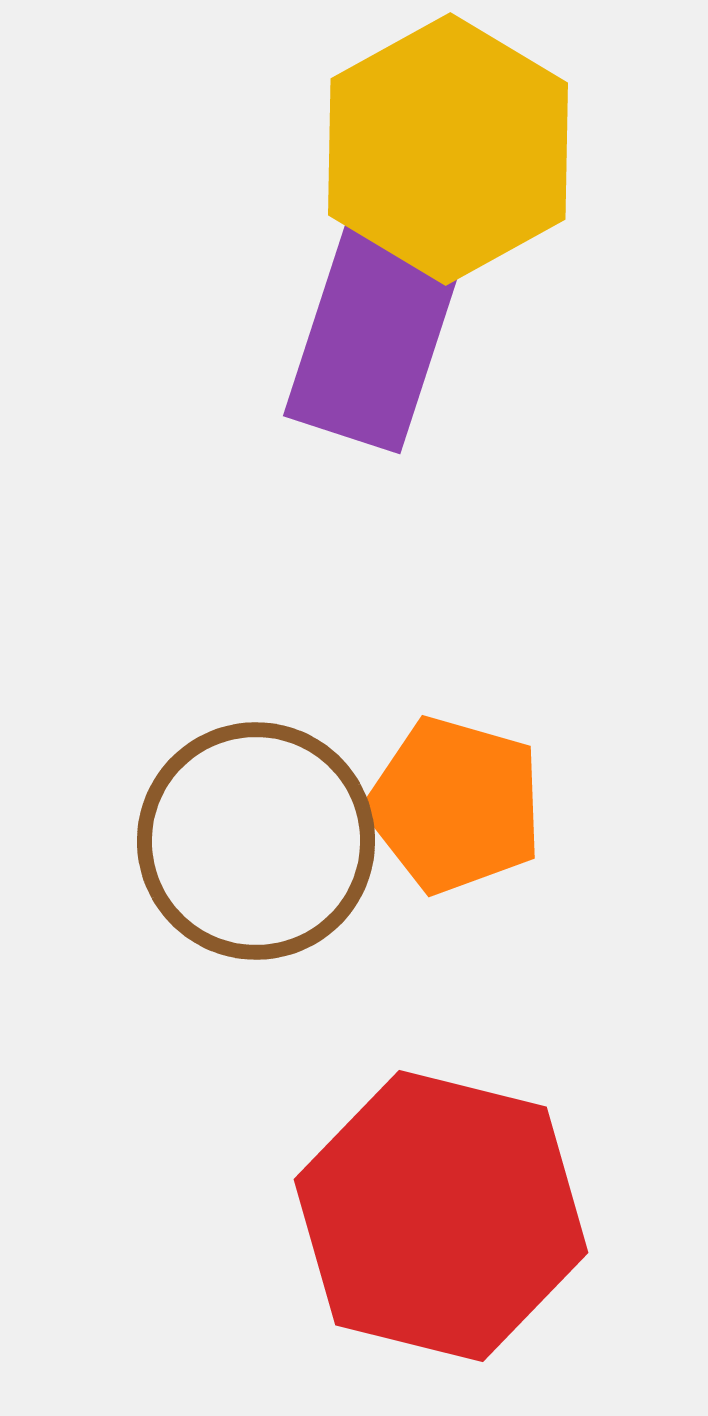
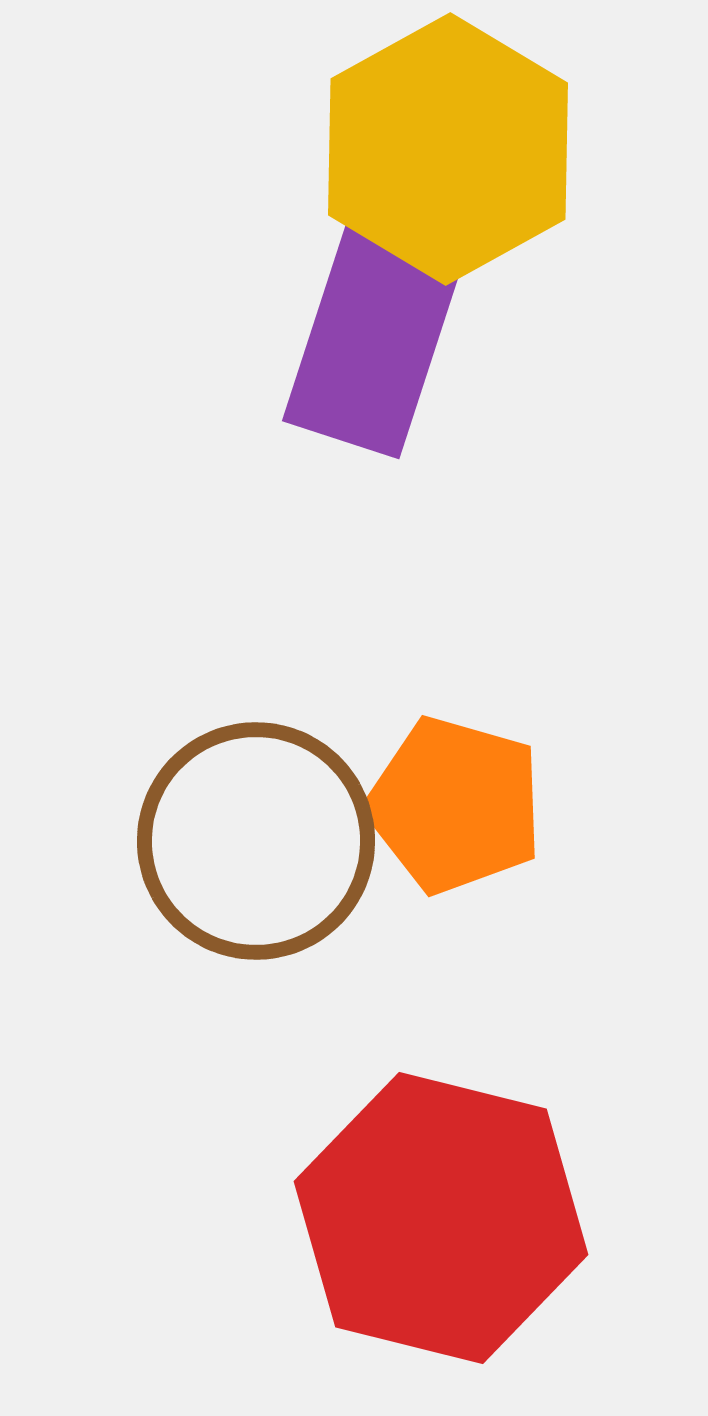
purple rectangle: moved 1 px left, 5 px down
red hexagon: moved 2 px down
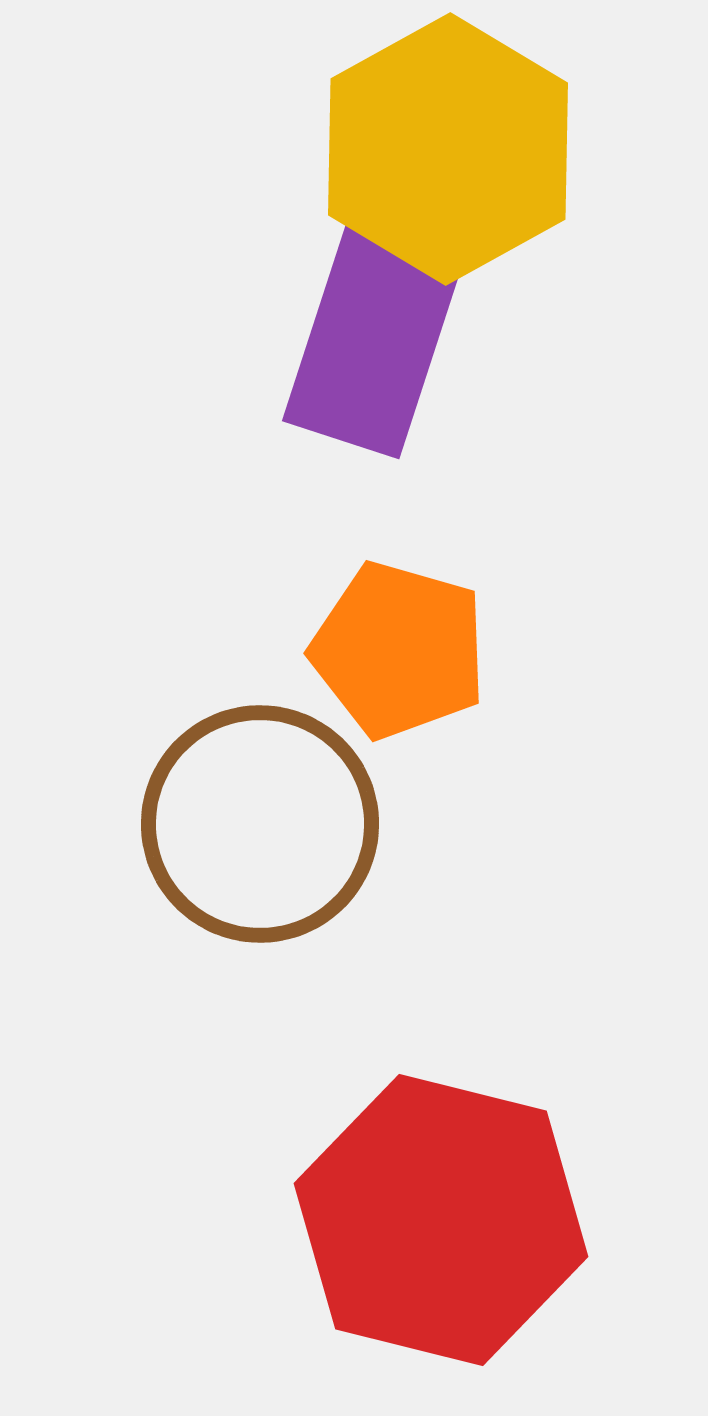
orange pentagon: moved 56 px left, 155 px up
brown circle: moved 4 px right, 17 px up
red hexagon: moved 2 px down
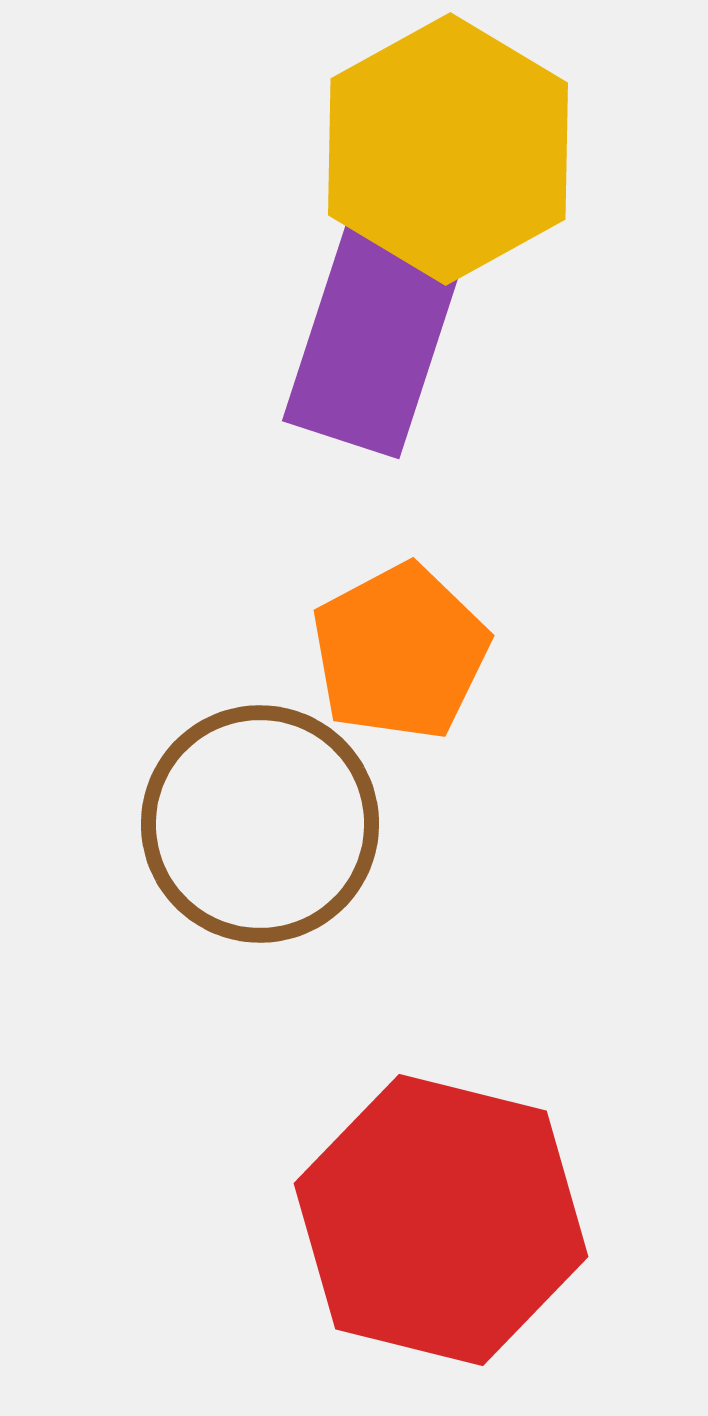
orange pentagon: moved 1 px right, 2 px down; rotated 28 degrees clockwise
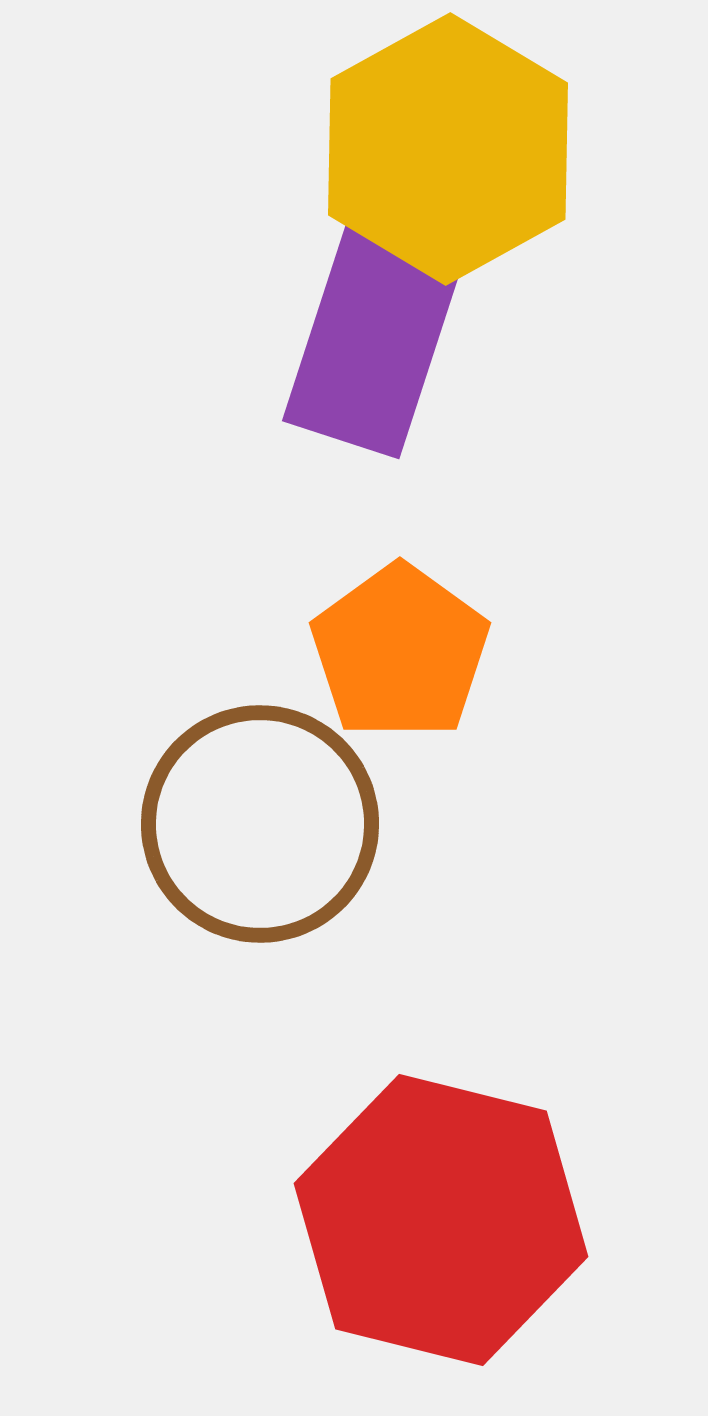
orange pentagon: rotated 8 degrees counterclockwise
